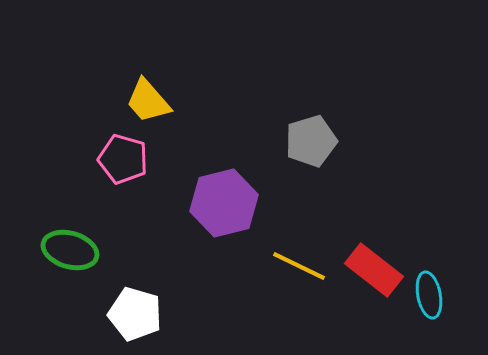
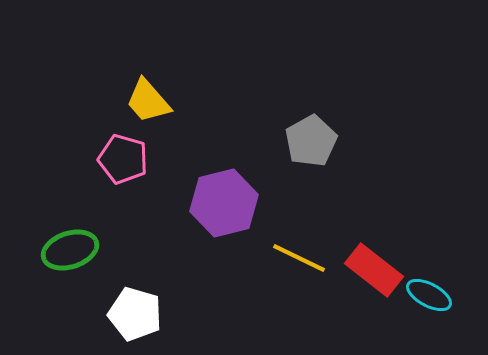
gray pentagon: rotated 12 degrees counterclockwise
green ellipse: rotated 34 degrees counterclockwise
yellow line: moved 8 px up
cyan ellipse: rotated 51 degrees counterclockwise
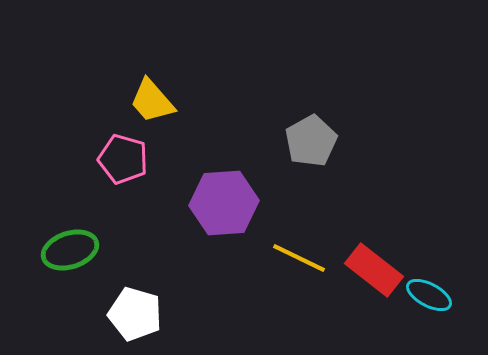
yellow trapezoid: moved 4 px right
purple hexagon: rotated 10 degrees clockwise
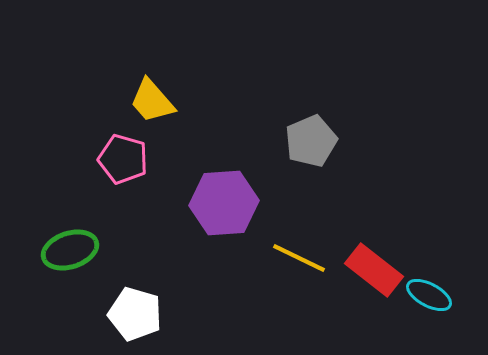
gray pentagon: rotated 6 degrees clockwise
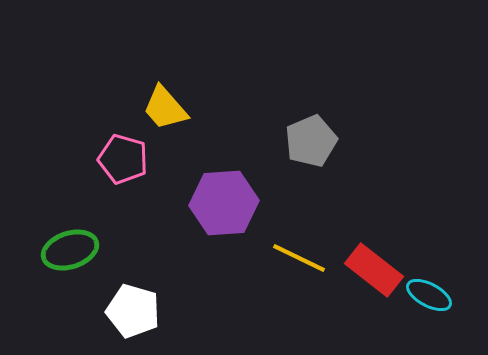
yellow trapezoid: moved 13 px right, 7 px down
white pentagon: moved 2 px left, 3 px up
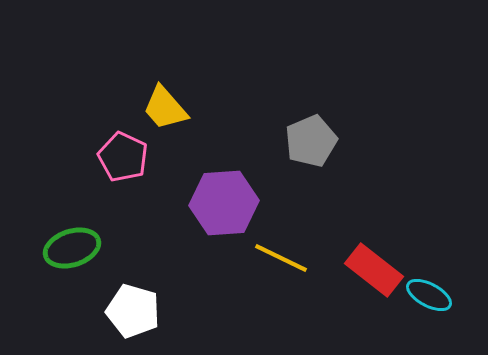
pink pentagon: moved 2 px up; rotated 9 degrees clockwise
green ellipse: moved 2 px right, 2 px up
yellow line: moved 18 px left
